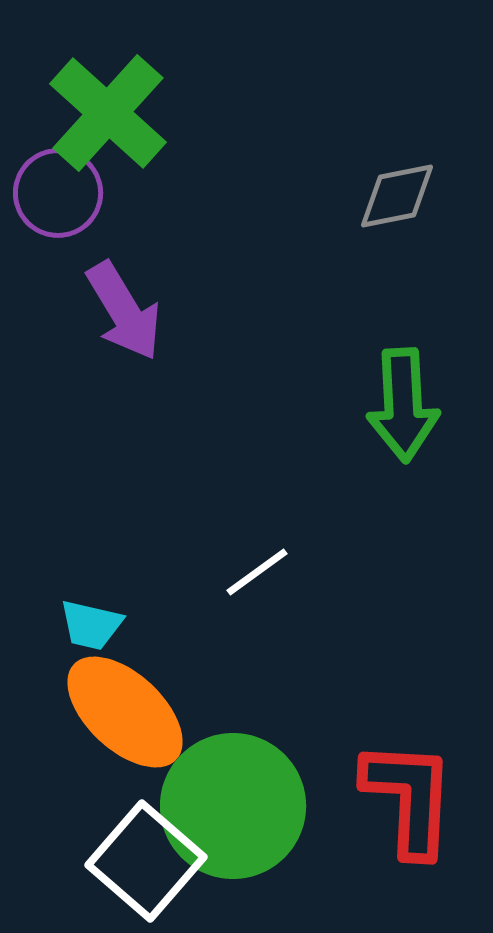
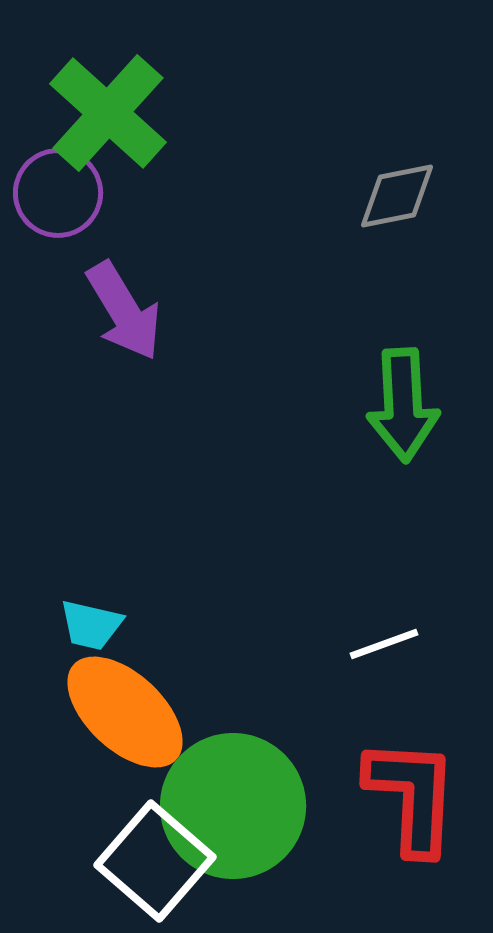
white line: moved 127 px right, 72 px down; rotated 16 degrees clockwise
red L-shape: moved 3 px right, 2 px up
white square: moved 9 px right
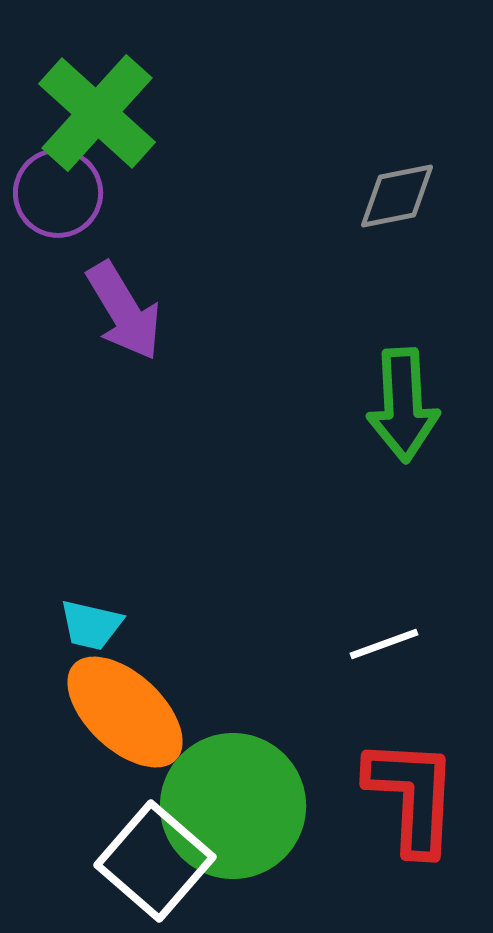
green cross: moved 11 px left
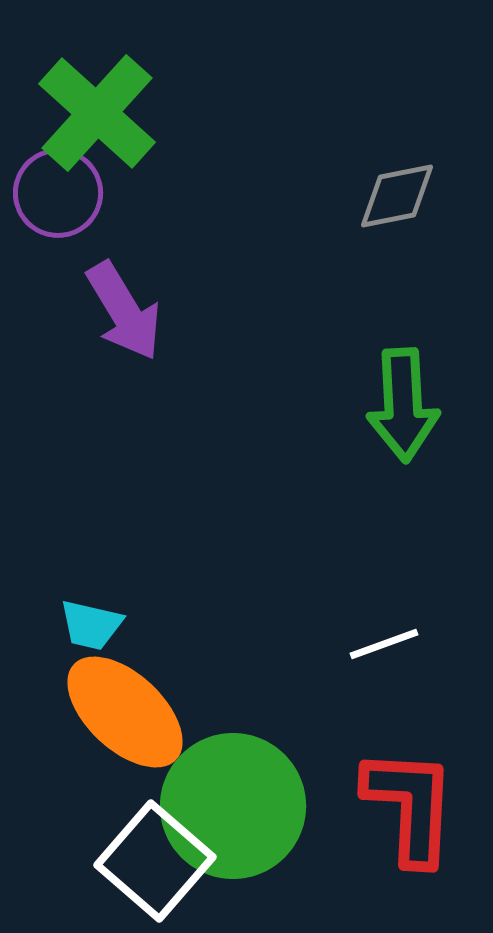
red L-shape: moved 2 px left, 10 px down
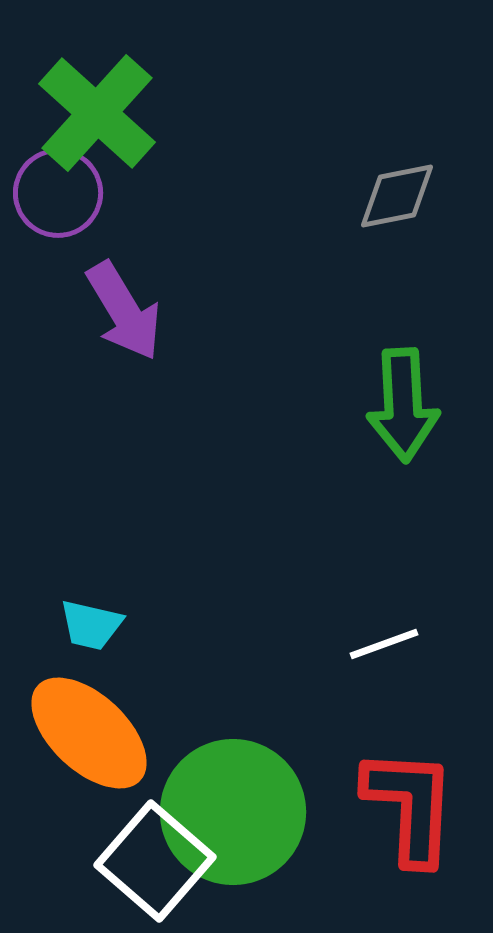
orange ellipse: moved 36 px left, 21 px down
green circle: moved 6 px down
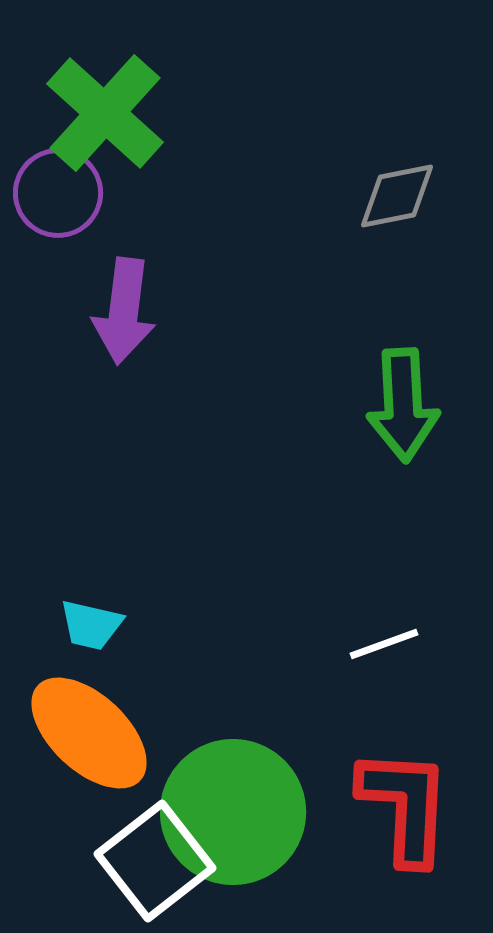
green cross: moved 8 px right
purple arrow: rotated 38 degrees clockwise
red L-shape: moved 5 px left
white square: rotated 11 degrees clockwise
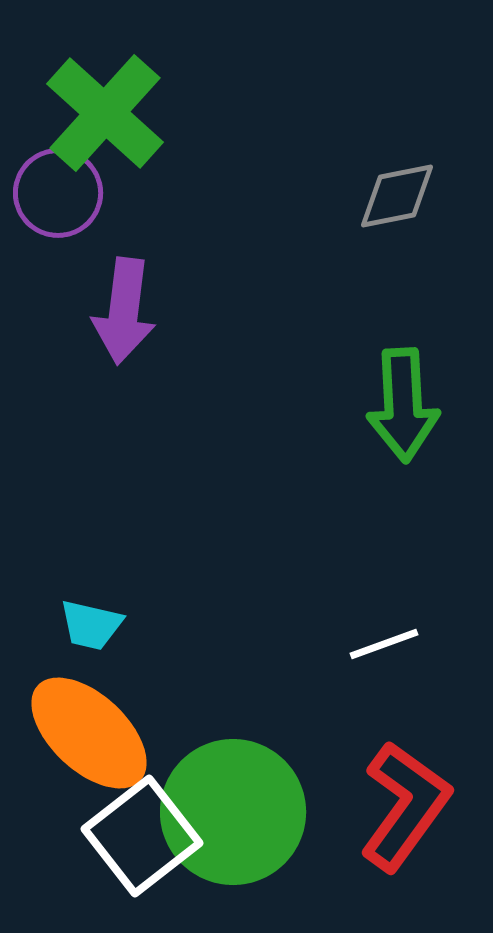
red L-shape: rotated 33 degrees clockwise
white square: moved 13 px left, 25 px up
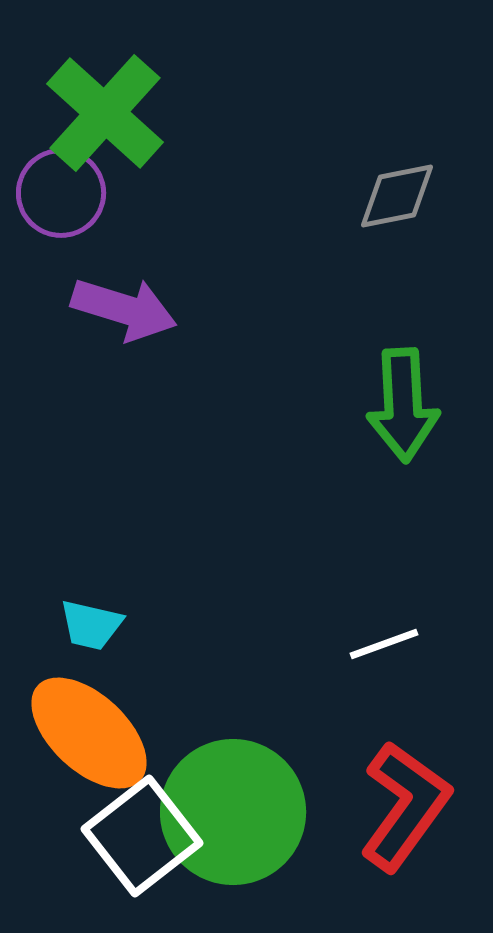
purple circle: moved 3 px right
purple arrow: moved 2 px up; rotated 80 degrees counterclockwise
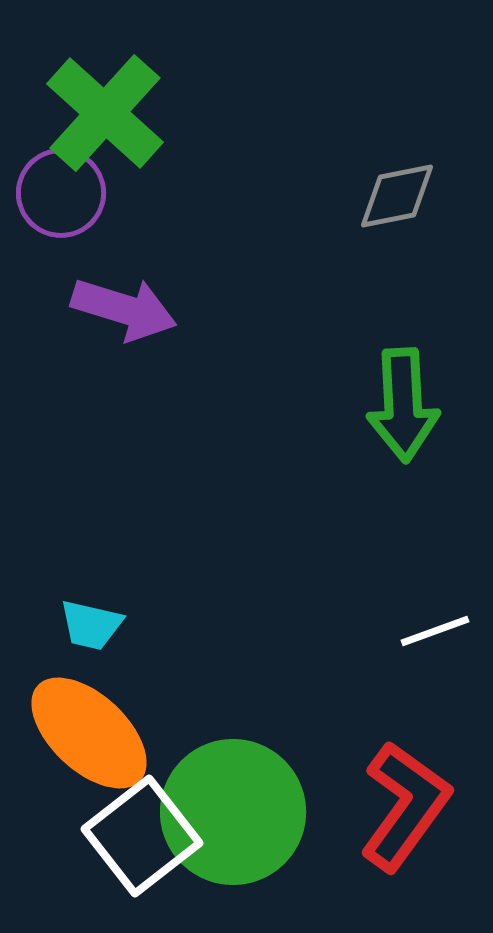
white line: moved 51 px right, 13 px up
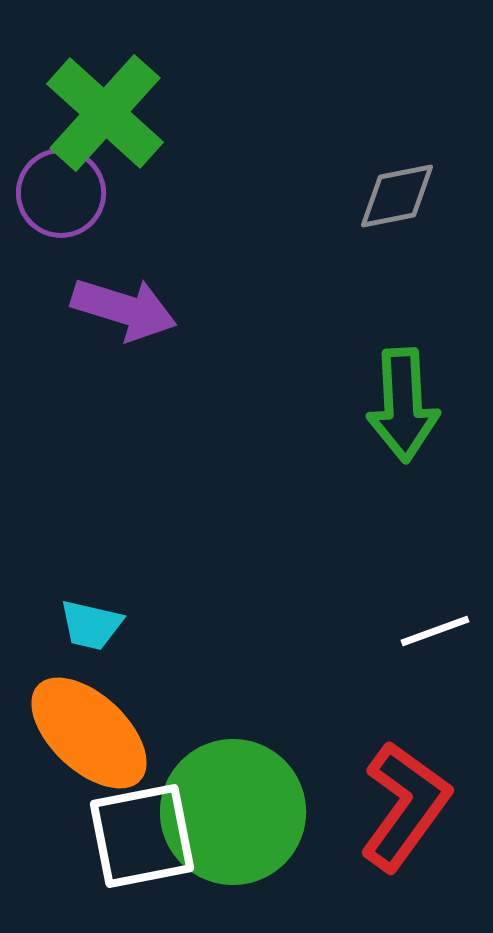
white square: rotated 27 degrees clockwise
